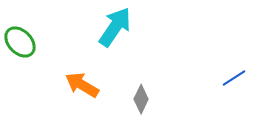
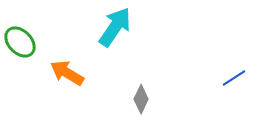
orange arrow: moved 15 px left, 12 px up
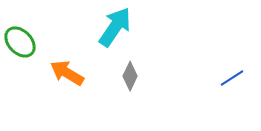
blue line: moved 2 px left
gray diamond: moved 11 px left, 23 px up
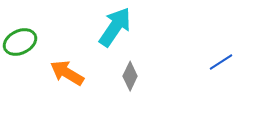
green ellipse: rotated 72 degrees counterclockwise
blue line: moved 11 px left, 16 px up
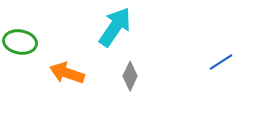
green ellipse: rotated 36 degrees clockwise
orange arrow: rotated 12 degrees counterclockwise
